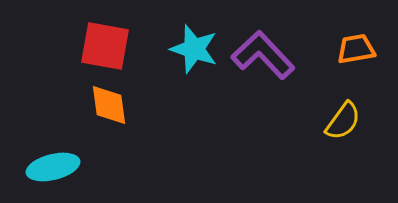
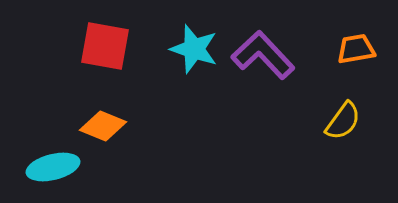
orange diamond: moved 6 px left, 21 px down; rotated 60 degrees counterclockwise
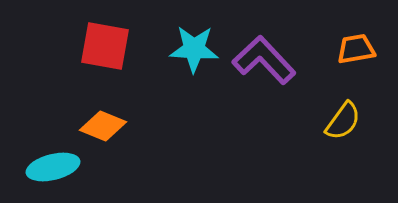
cyan star: rotated 15 degrees counterclockwise
purple L-shape: moved 1 px right, 5 px down
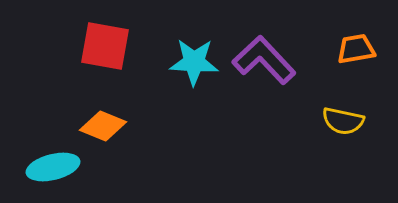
cyan star: moved 13 px down
yellow semicircle: rotated 66 degrees clockwise
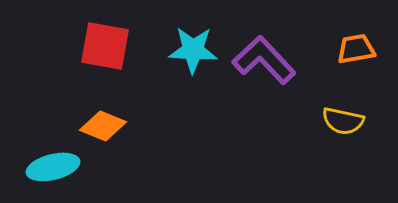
cyan star: moved 1 px left, 12 px up
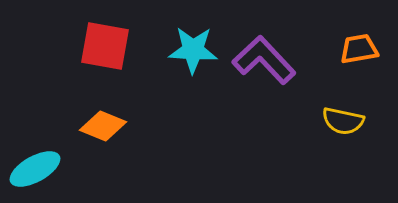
orange trapezoid: moved 3 px right
cyan ellipse: moved 18 px left, 2 px down; rotated 15 degrees counterclockwise
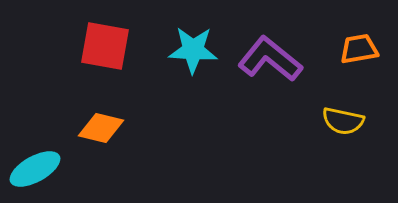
purple L-shape: moved 6 px right, 1 px up; rotated 8 degrees counterclockwise
orange diamond: moved 2 px left, 2 px down; rotated 9 degrees counterclockwise
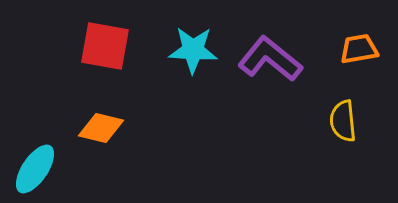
yellow semicircle: rotated 72 degrees clockwise
cyan ellipse: rotated 27 degrees counterclockwise
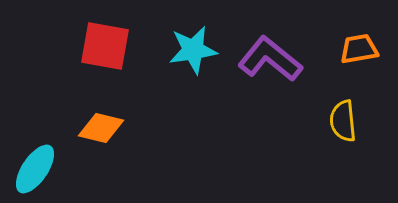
cyan star: rotated 12 degrees counterclockwise
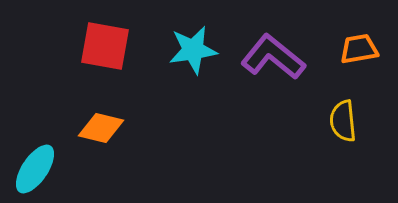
purple L-shape: moved 3 px right, 2 px up
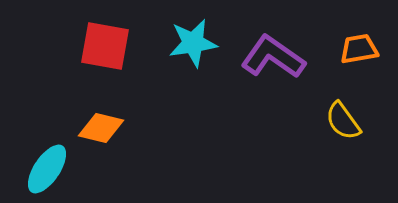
cyan star: moved 7 px up
purple L-shape: rotated 4 degrees counterclockwise
yellow semicircle: rotated 30 degrees counterclockwise
cyan ellipse: moved 12 px right
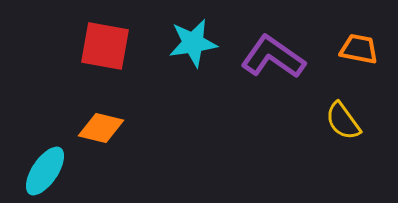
orange trapezoid: rotated 21 degrees clockwise
cyan ellipse: moved 2 px left, 2 px down
